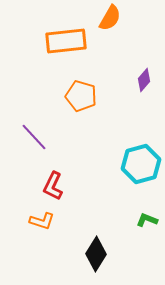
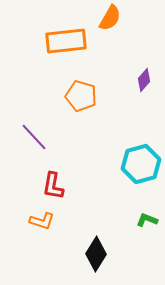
red L-shape: rotated 16 degrees counterclockwise
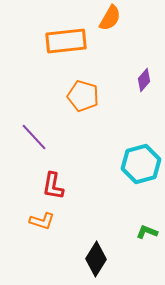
orange pentagon: moved 2 px right
green L-shape: moved 12 px down
black diamond: moved 5 px down
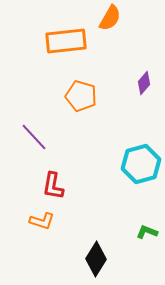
purple diamond: moved 3 px down
orange pentagon: moved 2 px left
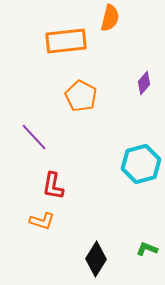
orange semicircle: rotated 16 degrees counterclockwise
orange pentagon: rotated 12 degrees clockwise
green L-shape: moved 17 px down
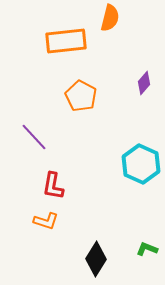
cyan hexagon: rotated 21 degrees counterclockwise
orange L-shape: moved 4 px right
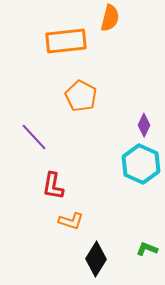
purple diamond: moved 42 px down; rotated 15 degrees counterclockwise
orange L-shape: moved 25 px right
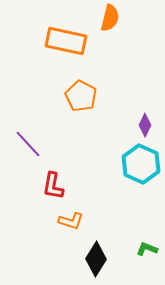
orange rectangle: rotated 18 degrees clockwise
purple diamond: moved 1 px right
purple line: moved 6 px left, 7 px down
